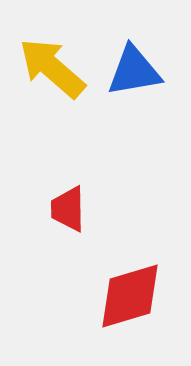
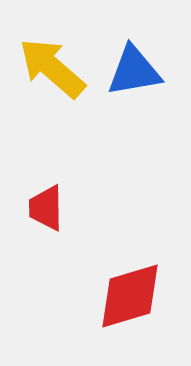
red trapezoid: moved 22 px left, 1 px up
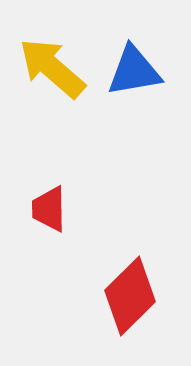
red trapezoid: moved 3 px right, 1 px down
red diamond: rotated 28 degrees counterclockwise
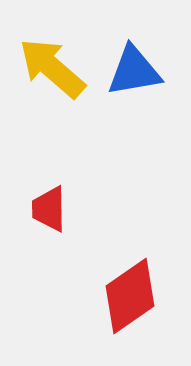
red diamond: rotated 10 degrees clockwise
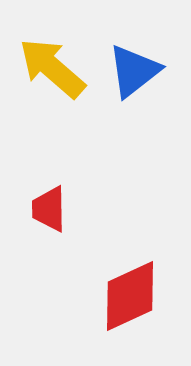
blue triangle: rotated 28 degrees counterclockwise
red diamond: rotated 10 degrees clockwise
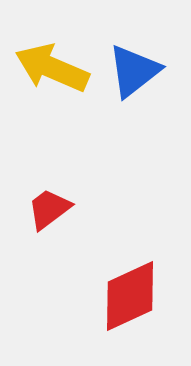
yellow arrow: rotated 18 degrees counterclockwise
red trapezoid: rotated 54 degrees clockwise
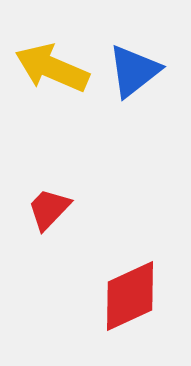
red trapezoid: rotated 9 degrees counterclockwise
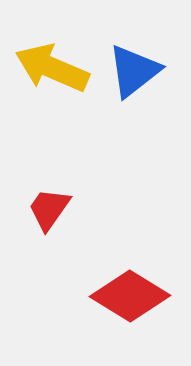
red trapezoid: rotated 9 degrees counterclockwise
red diamond: rotated 56 degrees clockwise
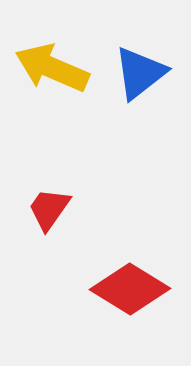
blue triangle: moved 6 px right, 2 px down
red diamond: moved 7 px up
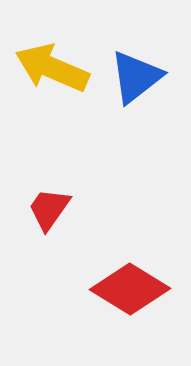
blue triangle: moved 4 px left, 4 px down
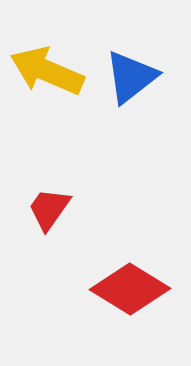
yellow arrow: moved 5 px left, 3 px down
blue triangle: moved 5 px left
